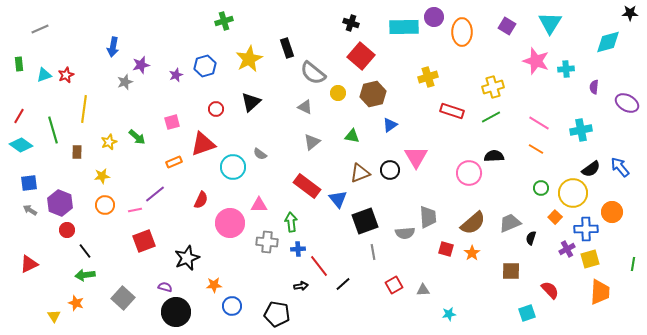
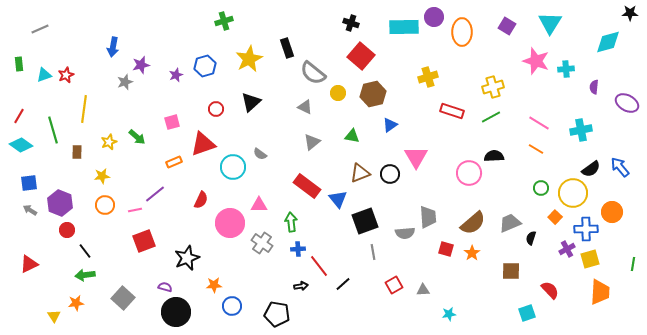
black circle at (390, 170): moved 4 px down
gray cross at (267, 242): moved 5 px left, 1 px down; rotated 30 degrees clockwise
orange star at (76, 303): rotated 28 degrees counterclockwise
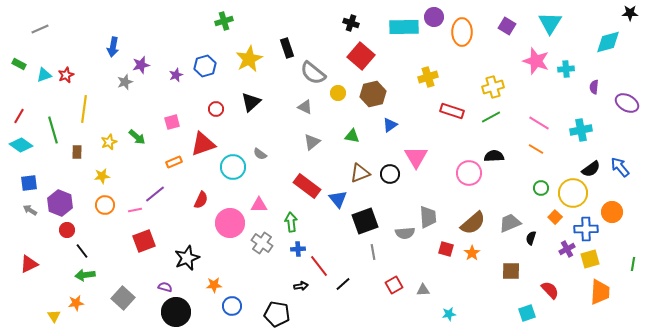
green rectangle at (19, 64): rotated 56 degrees counterclockwise
black line at (85, 251): moved 3 px left
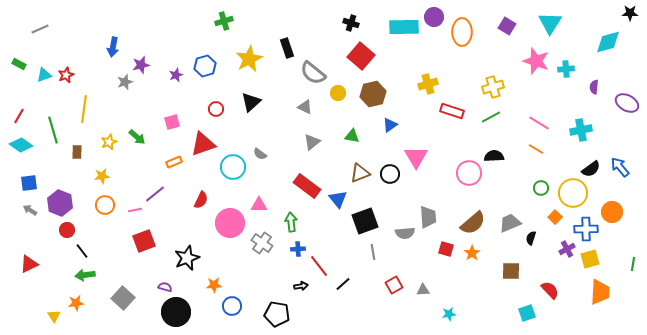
yellow cross at (428, 77): moved 7 px down
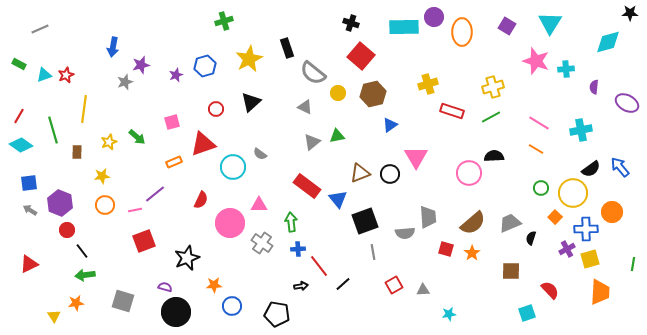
green triangle at (352, 136): moved 15 px left; rotated 21 degrees counterclockwise
gray square at (123, 298): moved 3 px down; rotated 25 degrees counterclockwise
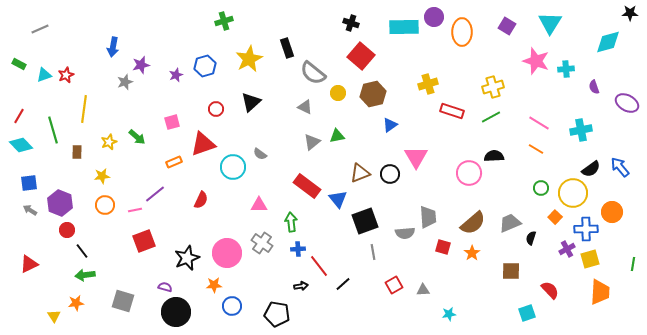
purple semicircle at (594, 87): rotated 24 degrees counterclockwise
cyan diamond at (21, 145): rotated 10 degrees clockwise
pink circle at (230, 223): moved 3 px left, 30 px down
red square at (446, 249): moved 3 px left, 2 px up
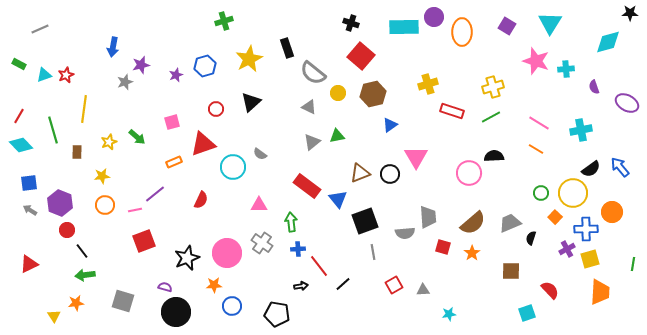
gray triangle at (305, 107): moved 4 px right
green circle at (541, 188): moved 5 px down
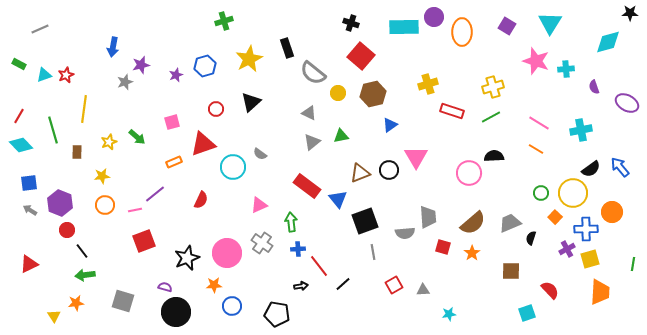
gray triangle at (309, 107): moved 6 px down
green triangle at (337, 136): moved 4 px right
black circle at (390, 174): moved 1 px left, 4 px up
pink triangle at (259, 205): rotated 24 degrees counterclockwise
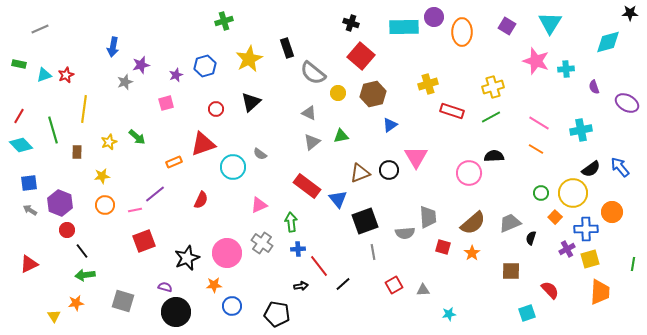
green rectangle at (19, 64): rotated 16 degrees counterclockwise
pink square at (172, 122): moved 6 px left, 19 px up
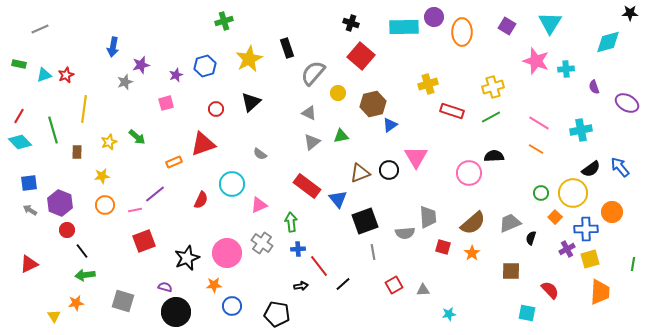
gray semicircle at (313, 73): rotated 92 degrees clockwise
brown hexagon at (373, 94): moved 10 px down
cyan diamond at (21, 145): moved 1 px left, 3 px up
cyan circle at (233, 167): moved 1 px left, 17 px down
cyan square at (527, 313): rotated 30 degrees clockwise
